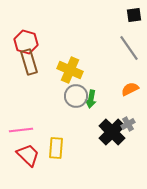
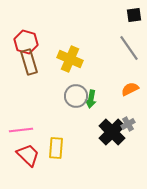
yellow cross: moved 11 px up
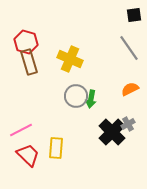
pink line: rotated 20 degrees counterclockwise
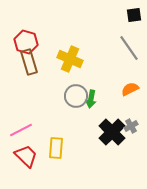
gray cross: moved 3 px right, 2 px down
red trapezoid: moved 2 px left, 1 px down
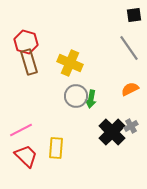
yellow cross: moved 4 px down
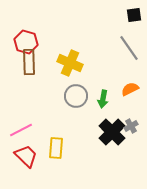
brown rectangle: rotated 15 degrees clockwise
green arrow: moved 12 px right
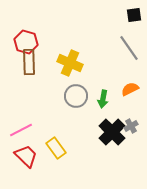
yellow rectangle: rotated 40 degrees counterclockwise
